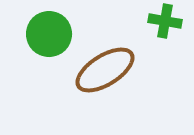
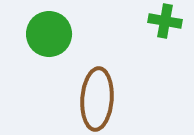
brown ellipse: moved 8 px left, 29 px down; rotated 54 degrees counterclockwise
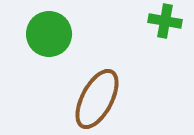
brown ellipse: rotated 24 degrees clockwise
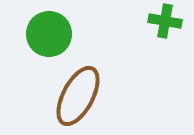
brown ellipse: moved 19 px left, 3 px up
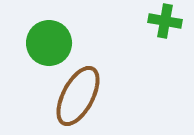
green circle: moved 9 px down
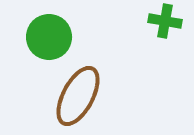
green circle: moved 6 px up
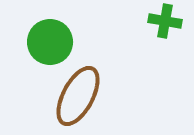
green circle: moved 1 px right, 5 px down
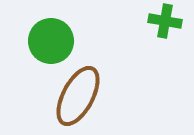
green circle: moved 1 px right, 1 px up
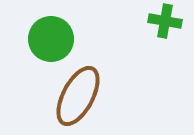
green circle: moved 2 px up
